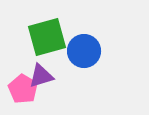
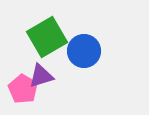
green square: rotated 15 degrees counterclockwise
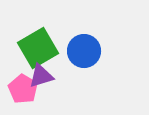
green square: moved 9 px left, 11 px down
